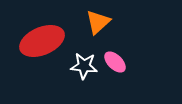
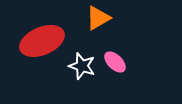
orange triangle: moved 4 px up; rotated 12 degrees clockwise
white star: moved 2 px left; rotated 12 degrees clockwise
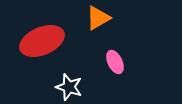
pink ellipse: rotated 20 degrees clockwise
white star: moved 13 px left, 21 px down
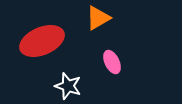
pink ellipse: moved 3 px left
white star: moved 1 px left, 1 px up
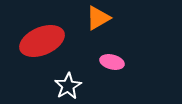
pink ellipse: rotated 50 degrees counterclockwise
white star: rotated 24 degrees clockwise
